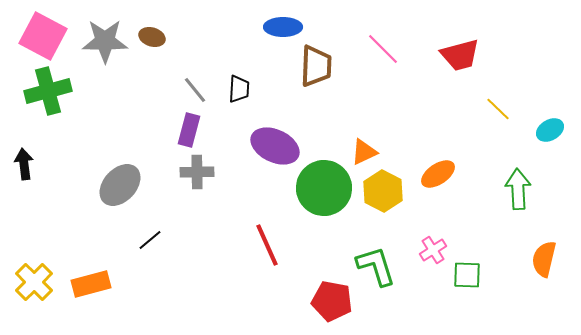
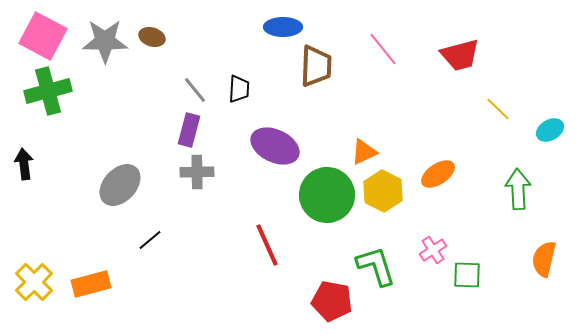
pink line: rotated 6 degrees clockwise
green circle: moved 3 px right, 7 px down
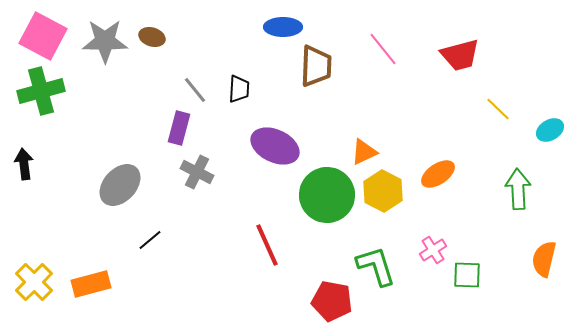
green cross: moved 7 px left
purple rectangle: moved 10 px left, 2 px up
gray cross: rotated 28 degrees clockwise
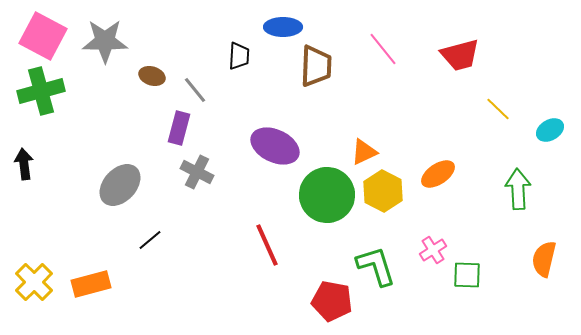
brown ellipse: moved 39 px down
black trapezoid: moved 33 px up
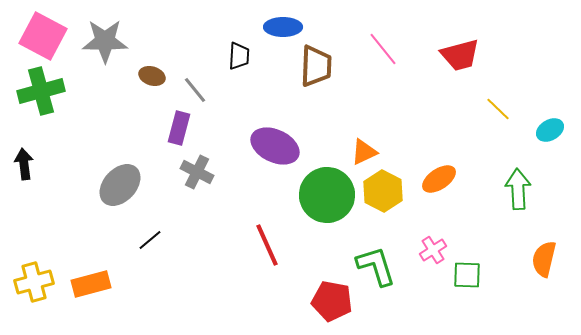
orange ellipse: moved 1 px right, 5 px down
yellow cross: rotated 30 degrees clockwise
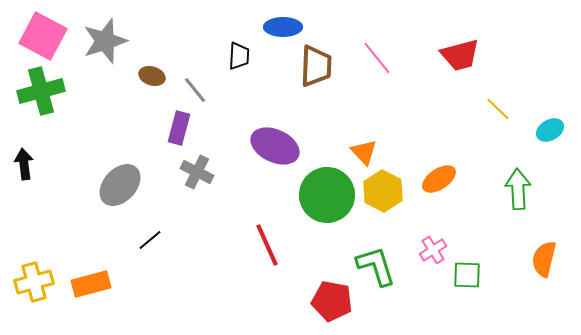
gray star: rotated 18 degrees counterclockwise
pink line: moved 6 px left, 9 px down
orange triangle: rotated 48 degrees counterclockwise
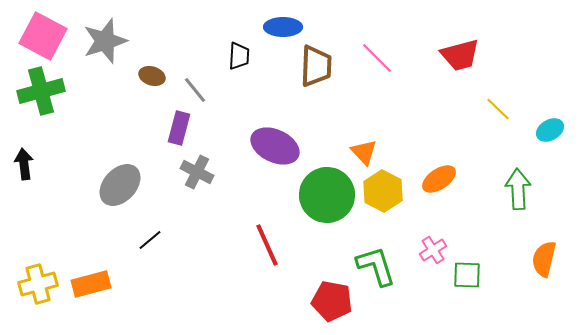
pink line: rotated 6 degrees counterclockwise
yellow cross: moved 4 px right, 2 px down
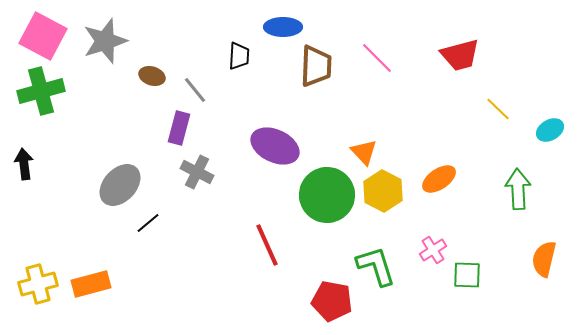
black line: moved 2 px left, 17 px up
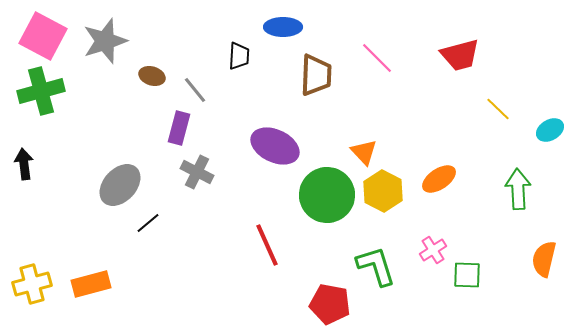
brown trapezoid: moved 9 px down
yellow cross: moved 6 px left
red pentagon: moved 2 px left, 3 px down
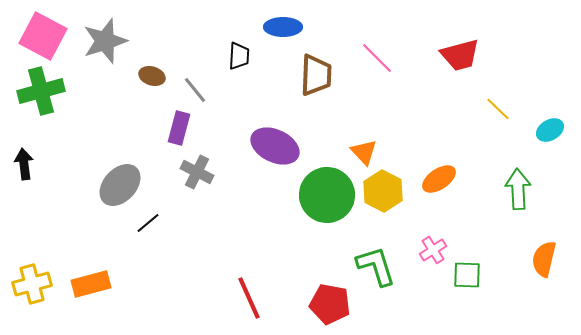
red line: moved 18 px left, 53 px down
